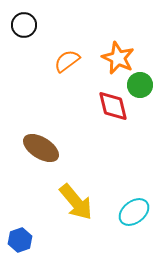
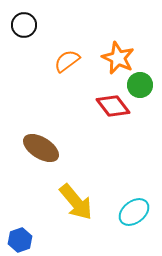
red diamond: rotated 24 degrees counterclockwise
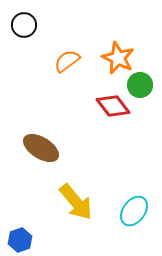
cyan ellipse: moved 1 px up; rotated 16 degrees counterclockwise
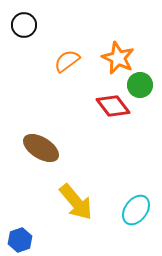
cyan ellipse: moved 2 px right, 1 px up
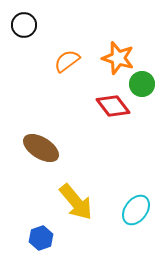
orange star: rotated 8 degrees counterclockwise
green circle: moved 2 px right, 1 px up
blue hexagon: moved 21 px right, 2 px up
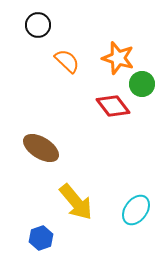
black circle: moved 14 px right
orange semicircle: rotated 80 degrees clockwise
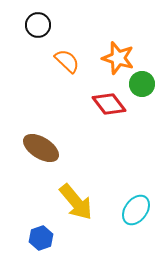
red diamond: moved 4 px left, 2 px up
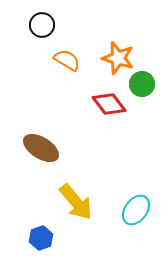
black circle: moved 4 px right
orange semicircle: moved 1 px up; rotated 12 degrees counterclockwise
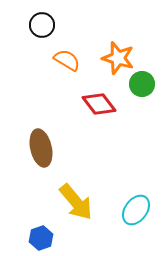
red diamond: moved 10 px left
brown ellipse: rotated 45 degrees clockwise
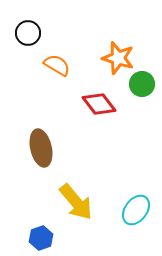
black circle: moved 14 px left, 8 px down
orange semicircle: moved 10 px left, 5 px down
